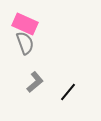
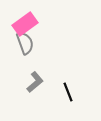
pink rectangle: rotated 60 degrees counterclockwise
black line: rotated 60 degrees counterclockwise
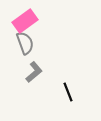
pink rectangle: moved 3 px up
gray L-shape: moved 1 px left, 10 px up
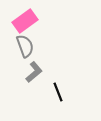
gray semicircle: moved 3 px down
black line: moved 10 px left
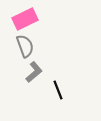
pink rectangle: moved 2 px up; rotated 10 degrees clockwise
black line: moved 2 px up
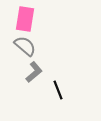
pink rectangle: rotated 55 degrees counterclockwise
gray semicircle: rotated 30 degrees counterclockwise
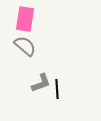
gray L-shape: moved 7 px right, 11 px down; rotated 20 degrees clockwise
black line: moved 1 px left, 1 px up; rotated 18 degrees clockwise
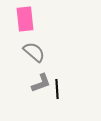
pink rectangle: rotated 15 degrees counterclockwise
gray semicircle: moved 9 px right, 6 px down
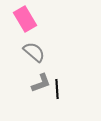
pink rectangle: rotated 25 degrees counterclockwise
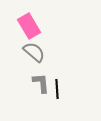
pink rectangle: moved 4 px right, 7 px down
gray L-shape: rotated 75 degrees counterclockwise
